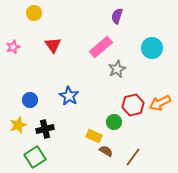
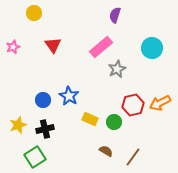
purple semicircle: moved 2 px left, 1 px up
blue circle: moved 13 px right
yellow rectangle: moved 4 px left, 17 px up
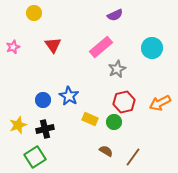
purple semicircle: rotated 133 degrees counterclockwise
red hexagon: moved 9 px left, 3 px up
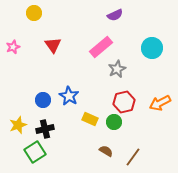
green square: moved 5 px up
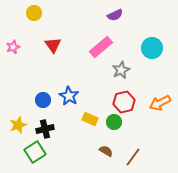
gray star: moved 4 px right, 1 px down
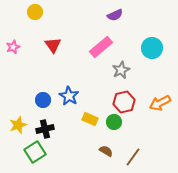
yellow circle: moved 1 px right, 1 px up
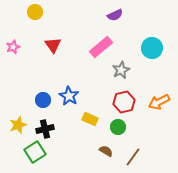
orange arrow: moved 1 px left, 1 px up
green circle: moved 4 px right, 5 px down
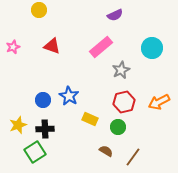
yellow circle: moved 4 px right, 2 px up
red triangle: moved 1 px left, 1 px down; rotated 36 degrees counterclockwise
black cross: rotated 12 degrees clockwise
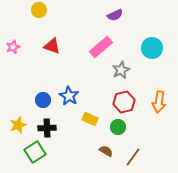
orange arrow: rotated 55 degrees counterclockwise
black cross: moved 2 px right, 1 px up
